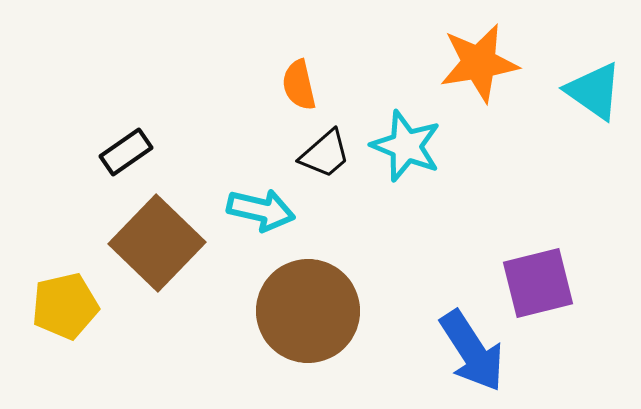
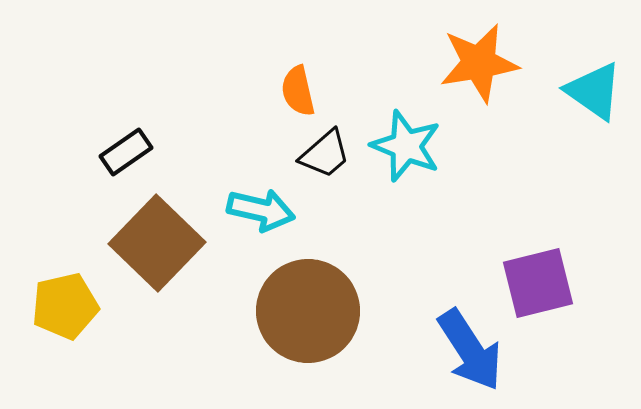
orange semicircle: moved 1 px left, 6 px down
blue arrow: moved 2 px left, 1 px up
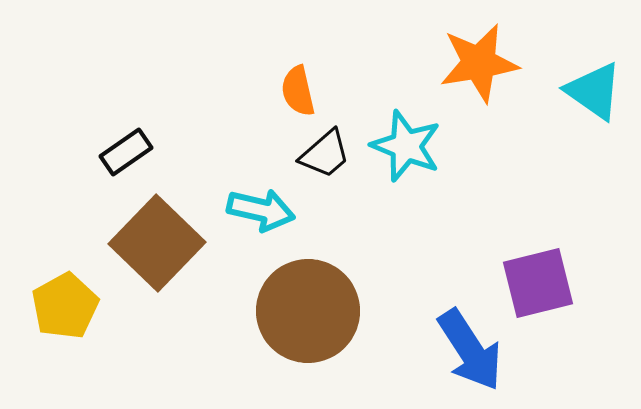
yellow pentagon: rotated 16 degrees counterclockwise
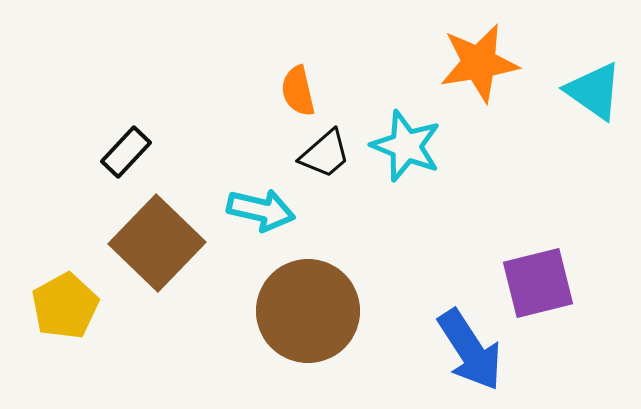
black rectangle: rotated 12 degrees counterclockwise
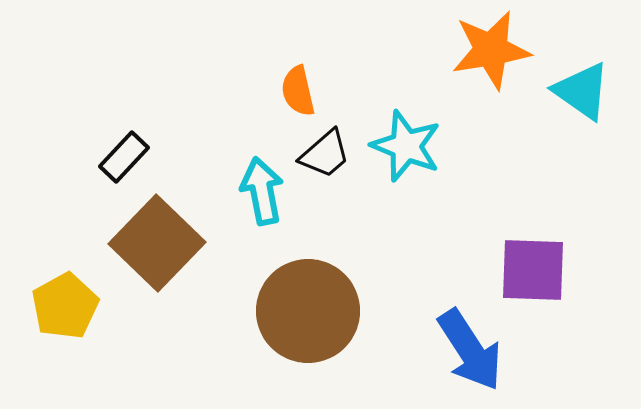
orange star: moved 12 px right, 13 px up
cyan triangle: moved 12 px left
black rectangle: moved 2 px left, 5 px down
cyan arrow: moved 1 px right, 19 px up; rotated 114 degrees counterclockwise
purple square: moved 5 px left, 13 px up; rotated 16 degrees clockwise
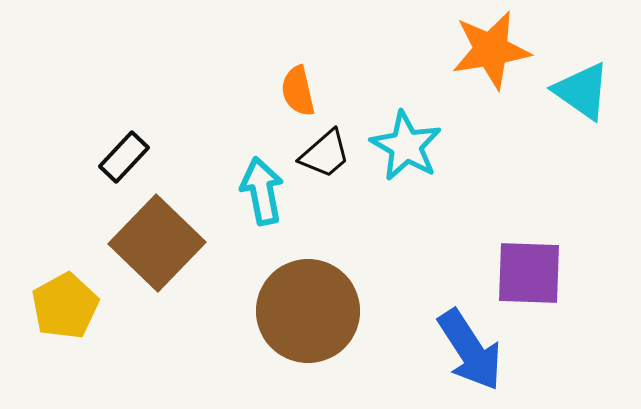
cyan star: rotated 8 degrees clockwise
purple square: moved 4 px left, 3 px down
